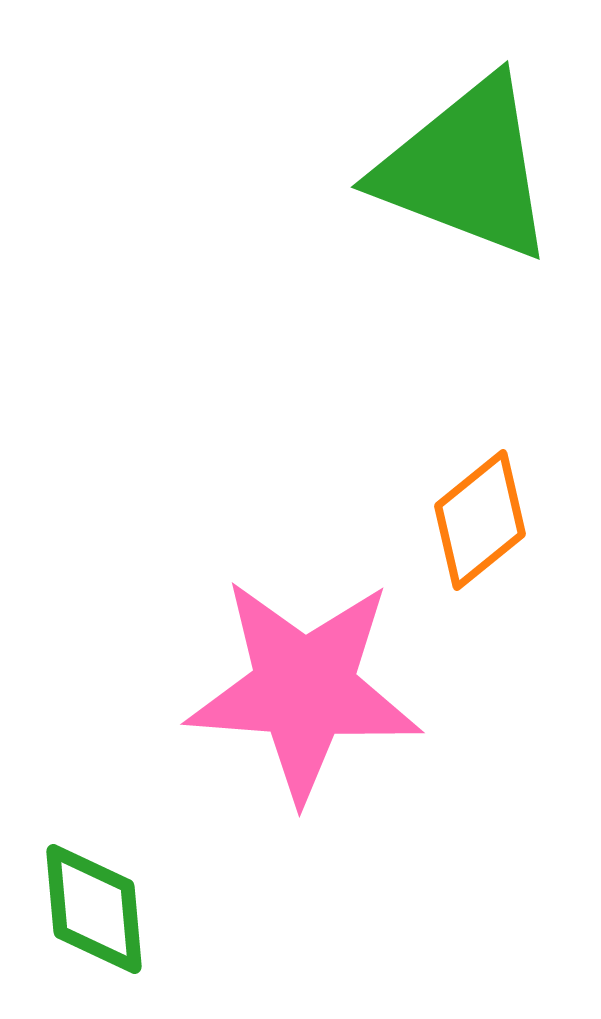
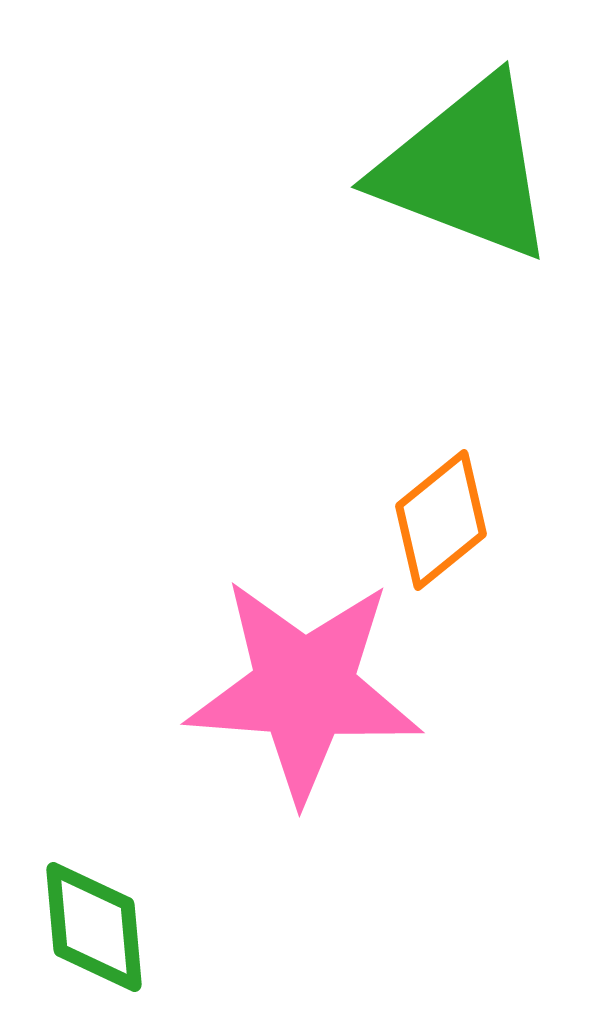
orange diamond: moved 39 px left
green diamond: moved 18 px down
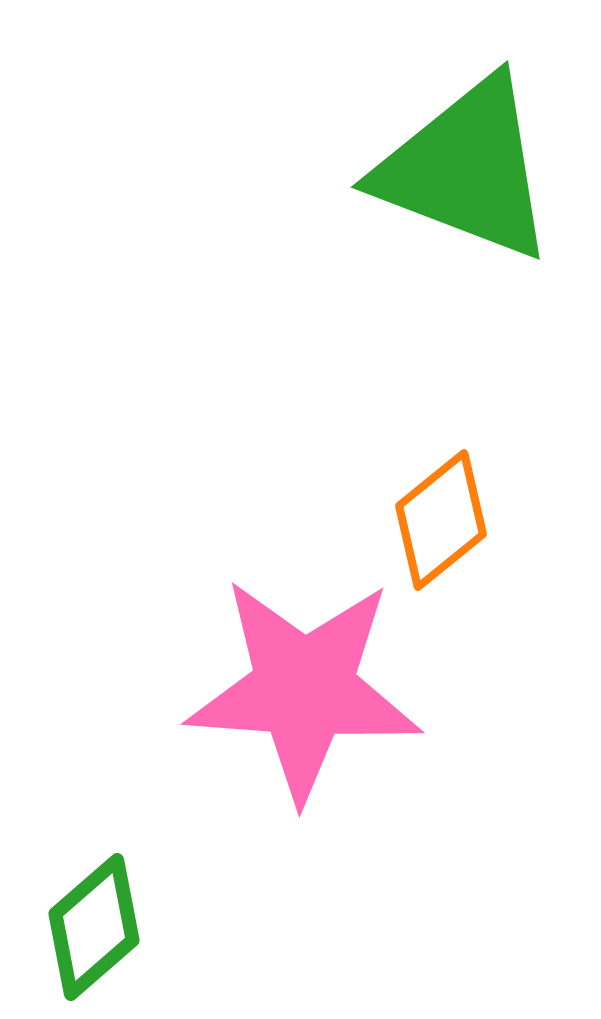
green diamond: rotated 54 degrees clockwise
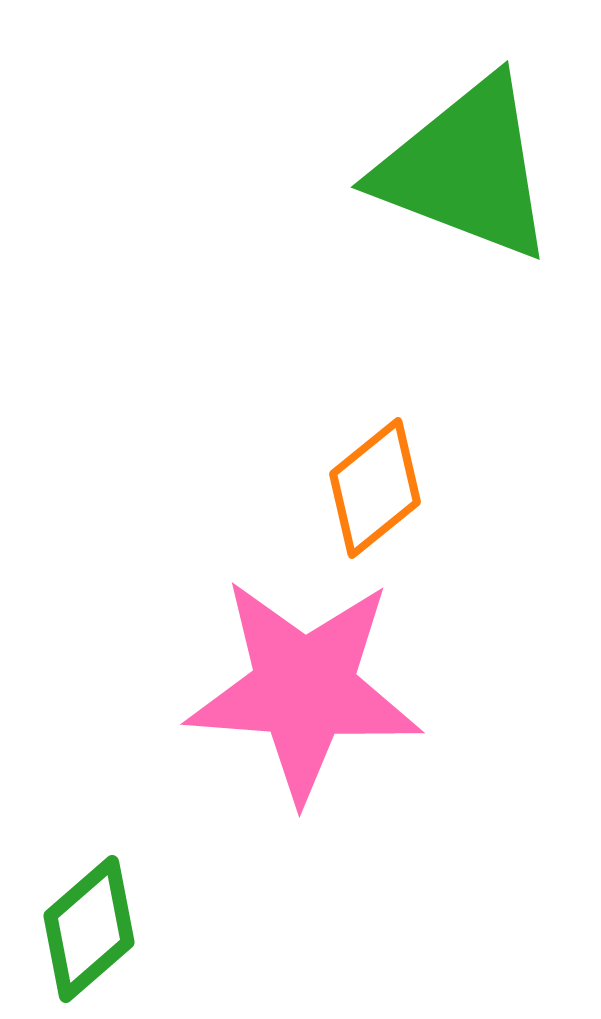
orange diamond: moved 66 px left, 32 px up
green diamond: moved 5 px left, 2 px down
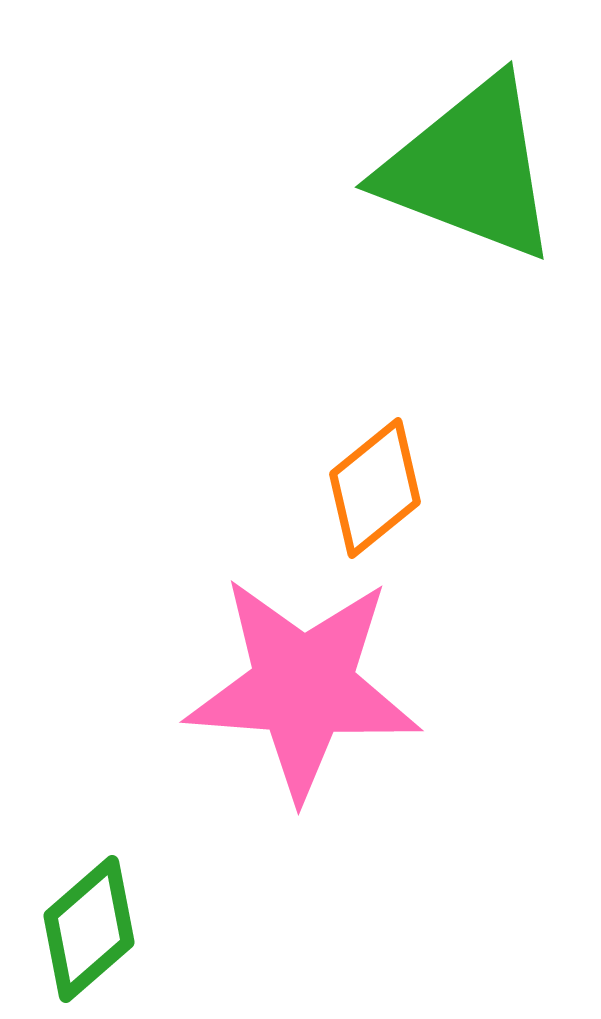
green triangle: moved 4 px right
pink star: moved 1 px left, 2 px up
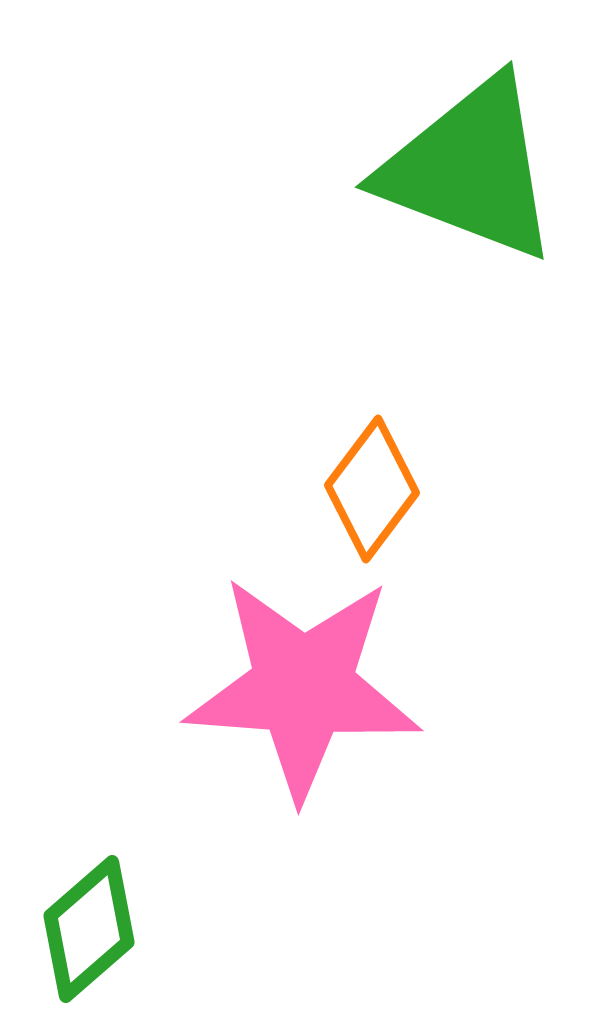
orange diamond: moved 3 px left, 1 px down; rotated 14 degrees counterclockwise
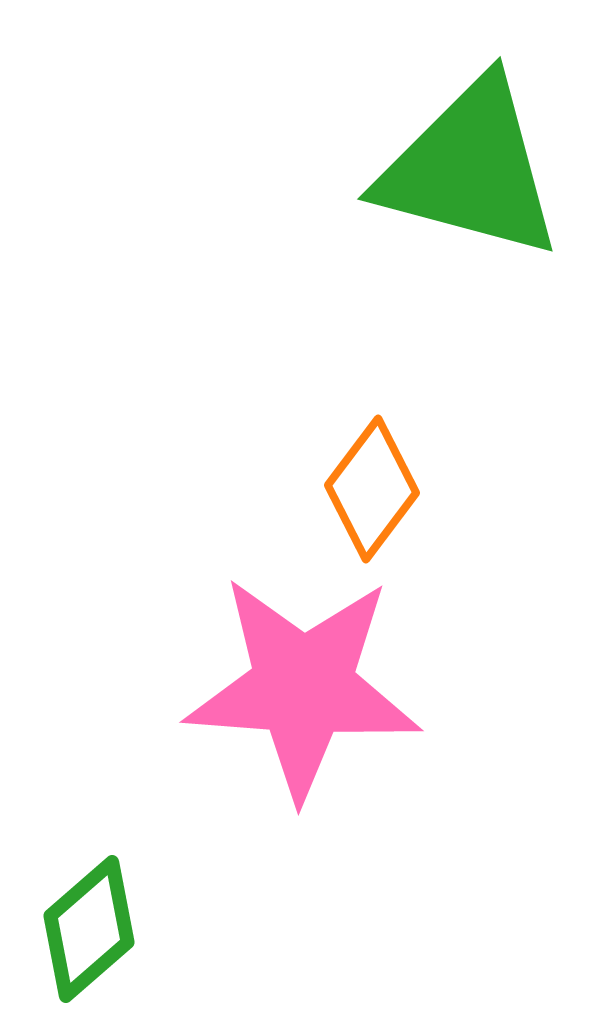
green triangle: rotated 6 degrees counterclockwise
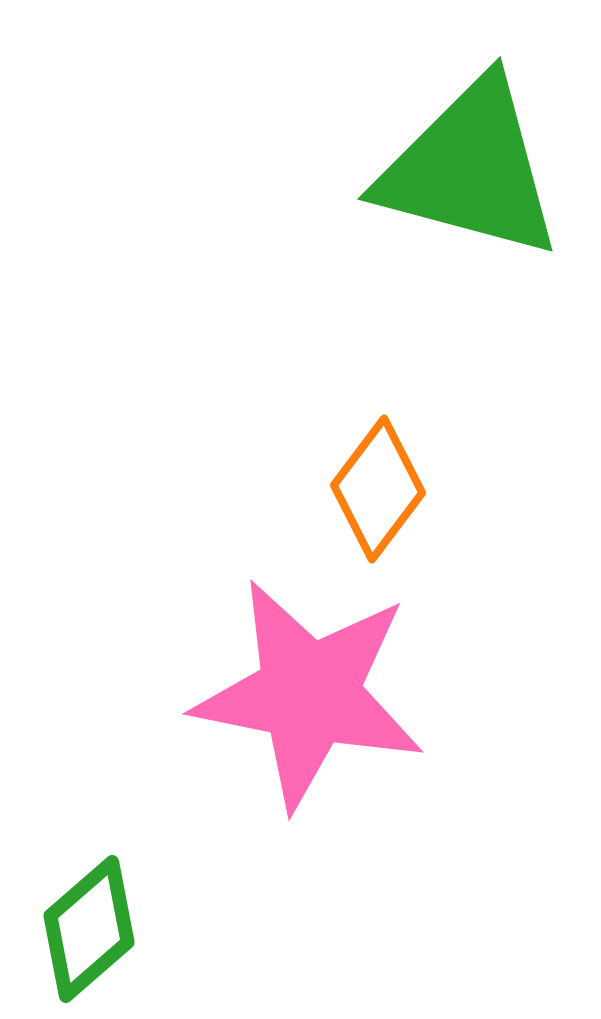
orange diamond: moved 6 px right
pink star: moved 6 px right, 7 px down; rotated 7 degrees clockwise
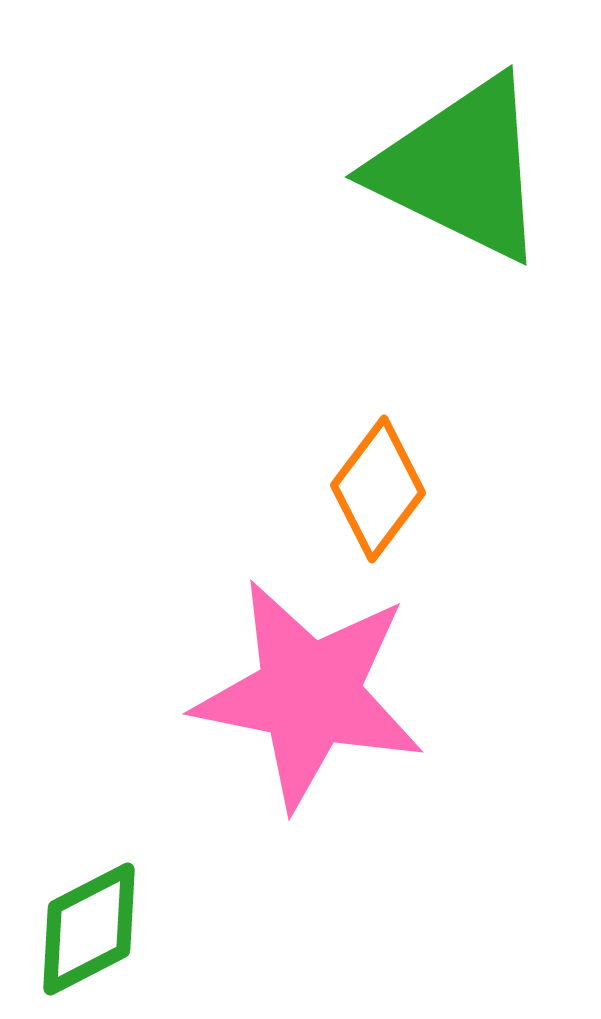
green triangle: moved 9 px left; rotated 11 degrees clockwise
green diamond: rotated 14 degrees clockwise
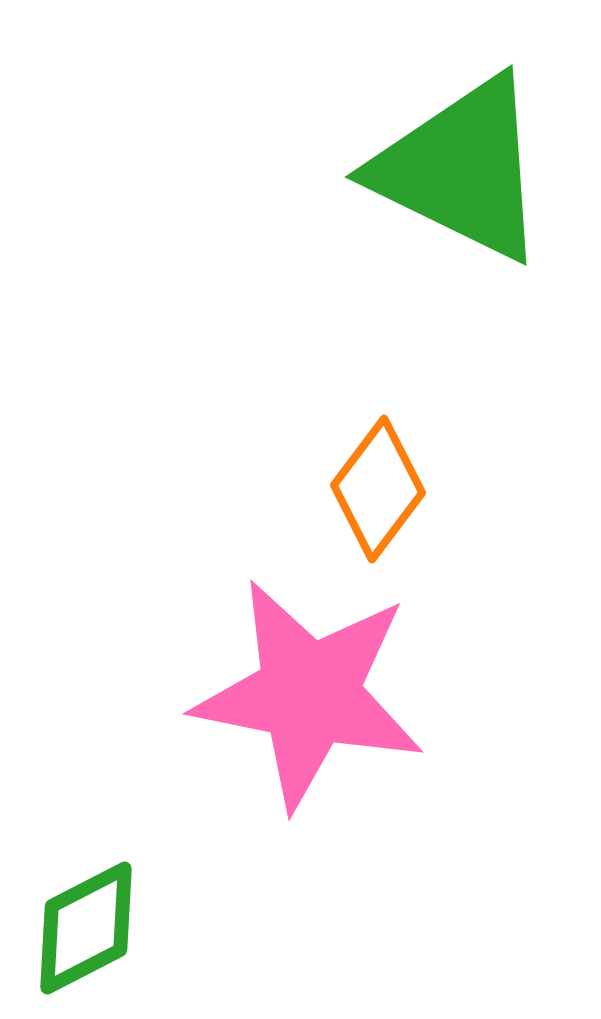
green diamond: moved 3 px left, 1 px up
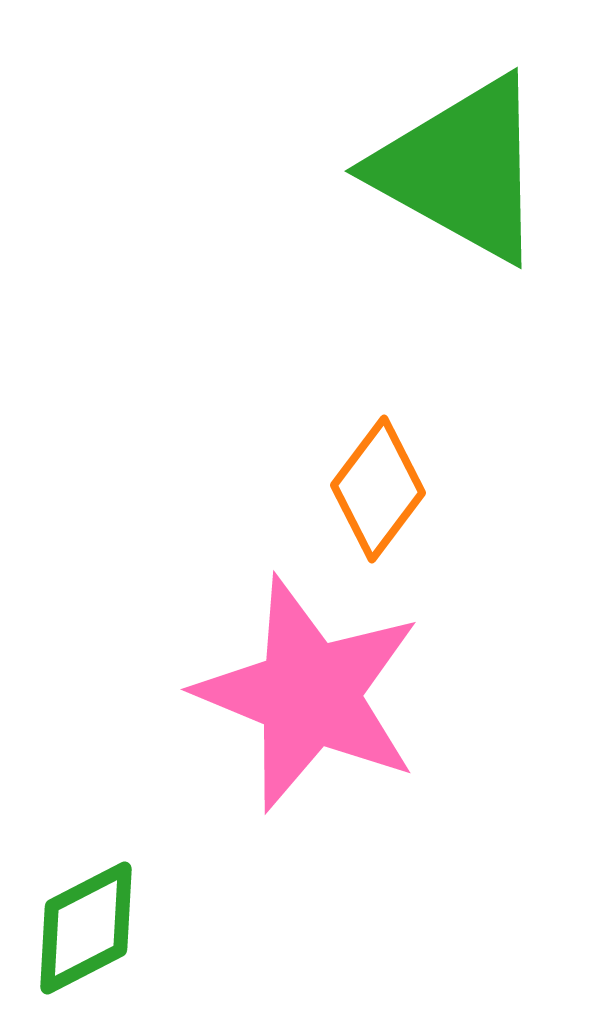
green triangle: rotated 3 degrees clockwise
pink star: rotated 11 degrees clockwise
